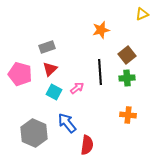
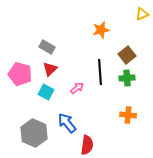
gray rectangle: rotated 49 degrees clockwise
cyan square: moved 8 px left
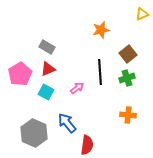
brown square: moved 1 px right, 1 px up
red triangle: moved 2 px left; rotated 21 degrees clockwise
pink pentagon: rotated 25 degrees clockwise
green cross: rotated 14 degrees counterclockwise
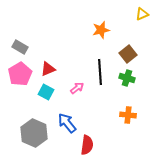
gray rectangle: moved 27 px left
green cross: rotated 35 degrees clockwise
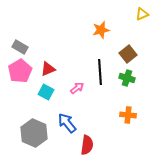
pink pentagon: moved 3 px up
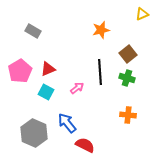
gray rectangle: moved 13 px right, 16 px up
red semicircle: moved 2 px left; rotated 72 degrees counterclockwise
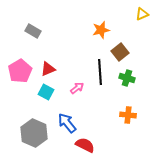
brown square: moved 8 px left, 2 px up
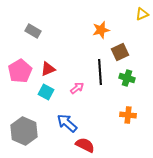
brown square: rotated 12 degrees clockwise
blue arrow: rotated 10 degrees counterclockwise
gray hexagon: moved 10 px left, 2 px up
